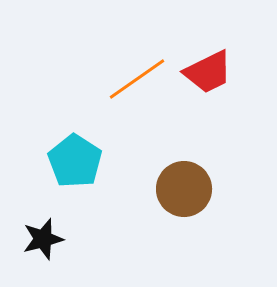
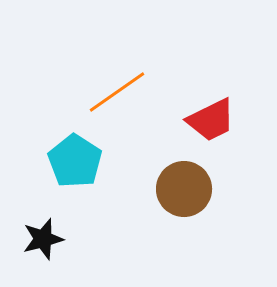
red trapezoid: moved 3 px right, 48 px down
orange line: moved 20 px left, 13 px down
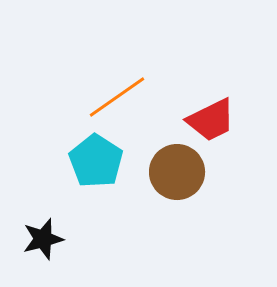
orange line: moved 5 px down
cyan pentagon: moved 21 px right
brown circle: moved 7 px left, 17 px up
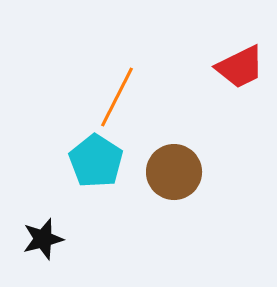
orange line: rotated 28 degrees counterclockwise
red trapezoid: moved 29 px right, 53 px up
brown circle: moved 3 px left
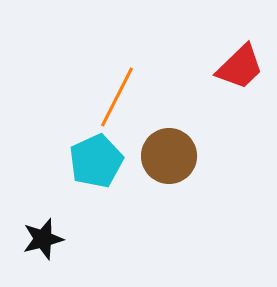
red trapezoid: rotated 18 degrees counterclockwise
cyan pentagon: rotated 14 degrees clockwise
brown circle: moved 5 px left, 16 px up
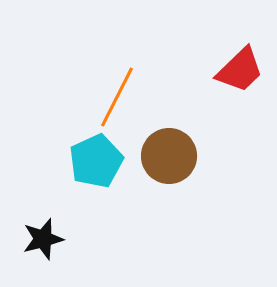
red trapezoid: moved 3 px down
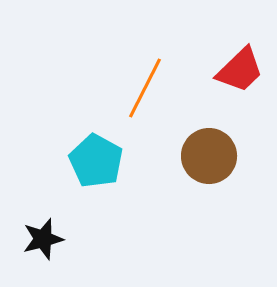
orange line: moved 28 px right, 9 px up
brown circle: moved 40 px right
cyan pentagon: rotated 18 degrees counterclockwise
